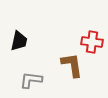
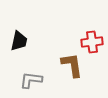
red cross: rotated 15 degrees counterclockwise
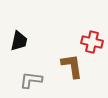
red cross: rotated 20 degrees clockwise
brown L-shape: moved 1 px down
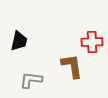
red cross: rotated 15 degrees counterclockwise
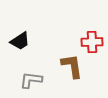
black trapezoid: moved 1 px right; rotated 45 degrees clockwise
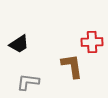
black trapezoid: moved 1 px left, 3 px down
gray L-shape: moved 3 px left, 2 px down
